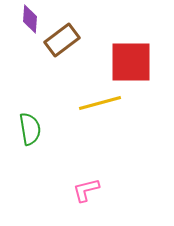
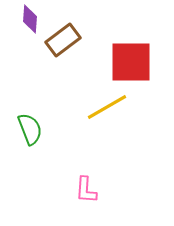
brown rectangle: moved 1 px right
yellow line: moved 7 px right, 4 px down; rotated 15 degrees counterclockwise
green semicircle: rotated 12 degrees counterclockwise
pink L-shape: rotated 72 degrees counterclockwise
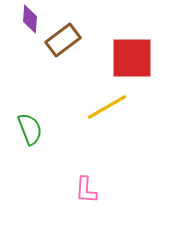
red square: moved 1 px right, 4 px up
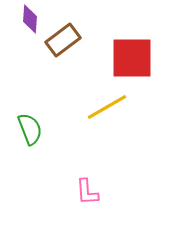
pink L-shape: moved 1 px right, 2 px down; rotated 8 degrees counterclockwise
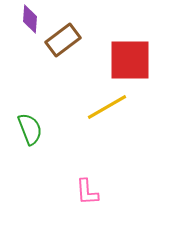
red square: moved 2 px left, 2 px down
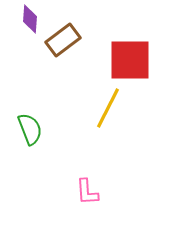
yellow line: moved 1 px right, 1 px down; rotated 33 degrees counterclockwise
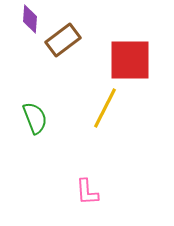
yellow line: moved 3 px left
green semicircle: moved 5 px right, 11 px up
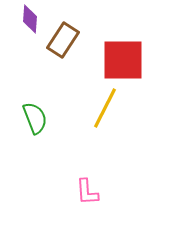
brown rectangle: rotated 20 degrees counterclockwise
red square: moved 7 px left
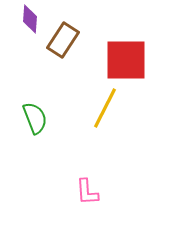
red square: moved 3 px right
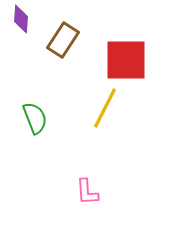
purple diamond: moved 9 px left
